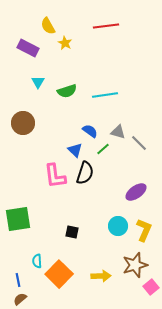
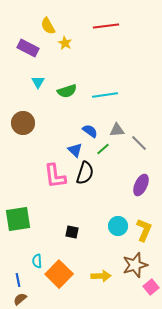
gray triangle: moved 1 px left, 2 px up; rotated 21 degrees counterclockwise
purple ellipse: moved 5 px right, 7 px up; rotated 30 degrees counterclockwise
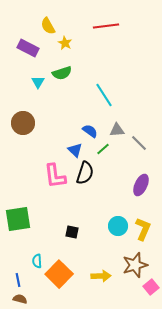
green semicircle: moved 5 px left, 18 px up
cyan line: moved 1 px left; rotated 65 degrees clockwise
yellow L-shape: moved 1 px left, 1 px up
brown semicircle: rotated 56 degrees clockwise
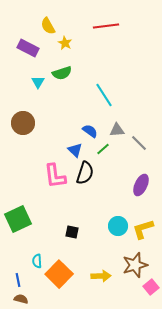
green square: rotated 16 degrees counterclockwise
yellow L-shape: rotated 130 degrees counterclockwise
brown semicircle: moved 1 px right
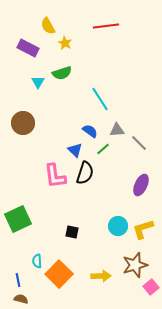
cyan line: moved 4 px left, 4 px down
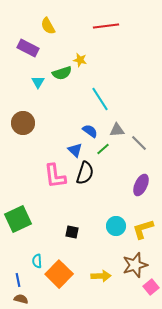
yellow star: moved 15 px right, 17 px down; rotated 16 degrees counterclockwise
cyan circle: moved 2 px left
